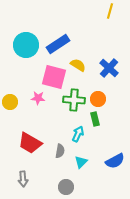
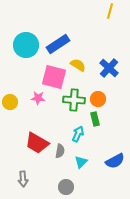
red trapezoid: moved 7 px right
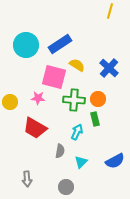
blue rectangle: moved 2 px right
yellow semicircle: moved 1 px left
cyan arrow: moved 1 px left, 2 px up
red trapezoid: moved 2 px left, 15 px up
gray arrow: moved 4 px right
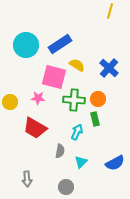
blue semicircle: moved 2 px down
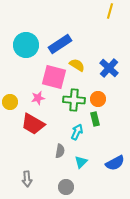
pink star: rotated 16 degrees counterclockwise
red trapezoid: moved 2 px left, 4 px up
